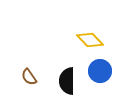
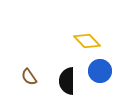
yellow diamond: moved 3 px left, 1 px down
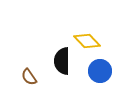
black semicircle: moved 5 px left, 20 px up
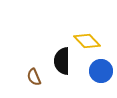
blue circle: moved 1 px right
brown semicircle: moved 5 px right; rotated 12 degrees clockwise
